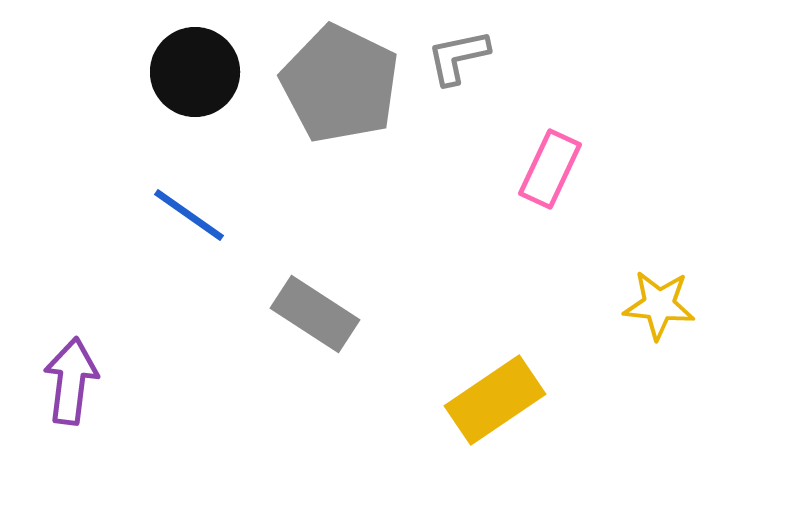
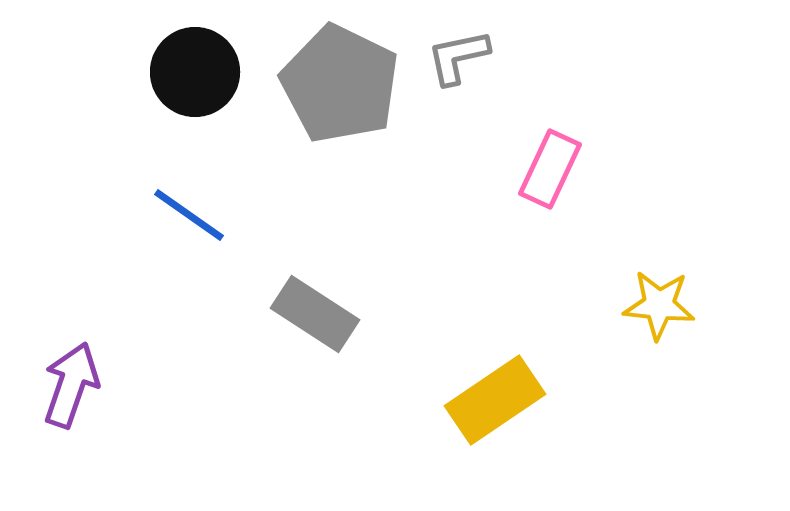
purple arrow: moved 4 px down; rotated 12 degrees clockwise
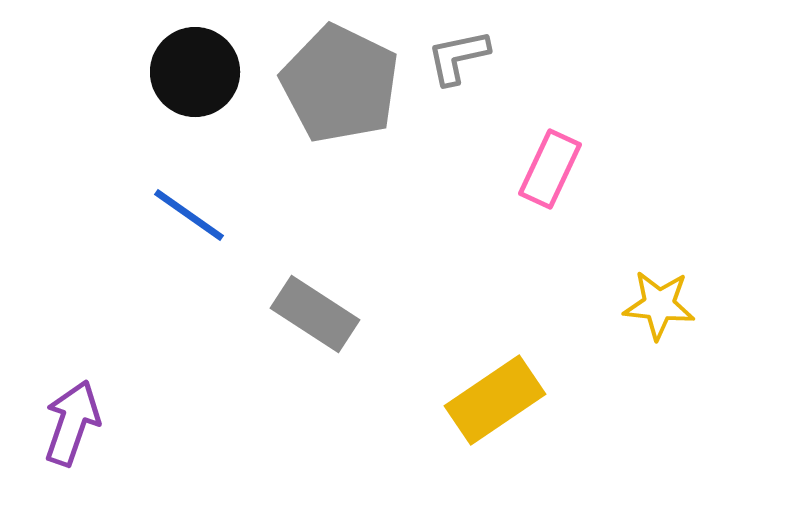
purple arrow: moved 1 px right, 38 px down
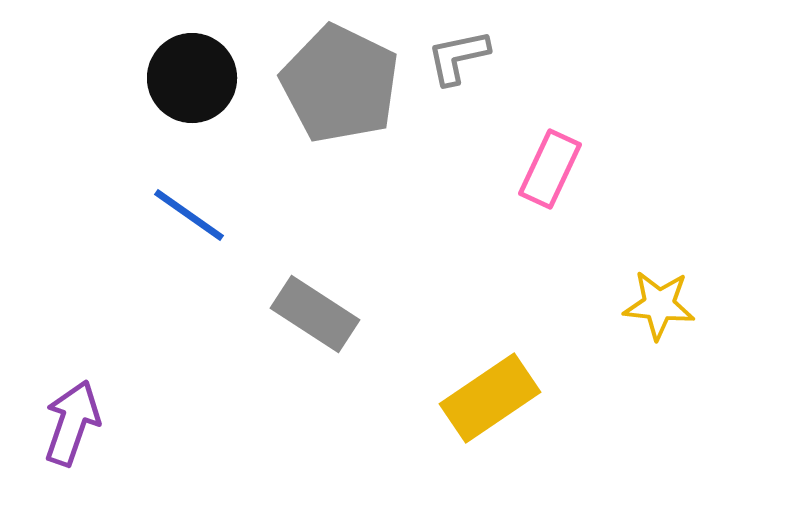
black circle: moved 3 px left, 6 px down
yellow rectangle: moved 5 px left, 2 px up
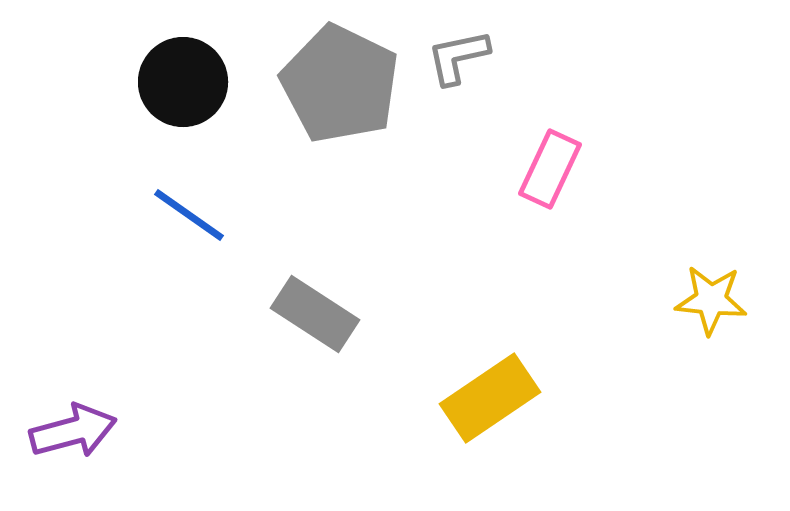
black circle: moved 9 px left, 4 px down
yellow star: moved 52 px right, 5 px up
purple arrow: moved 1 px right, 8 px down; rotated 56 degrees clockwise
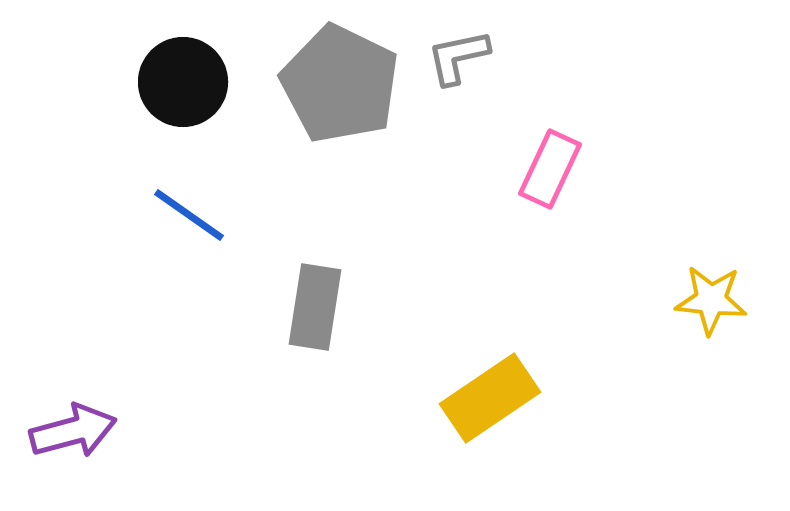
gray rectangle: moved 7 px up; rotated 66 degrees clockwise
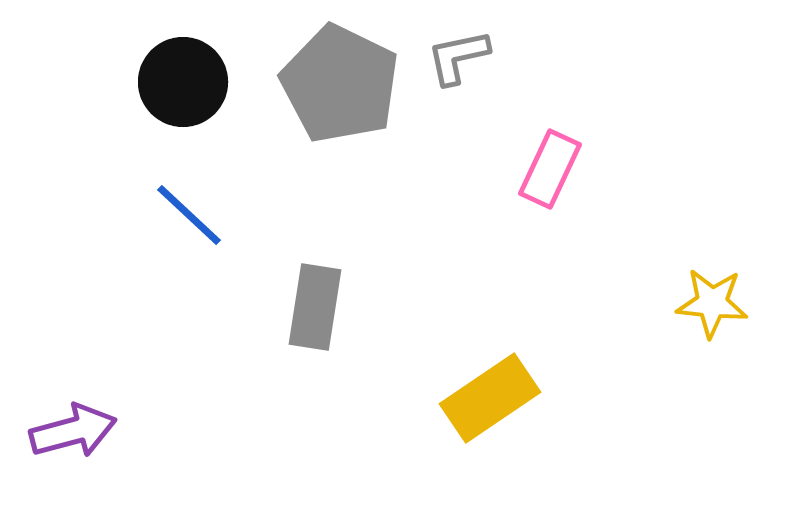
blue line: rotated 8 degrees clockwise
yellow star: moved 1 px right, 3 px down
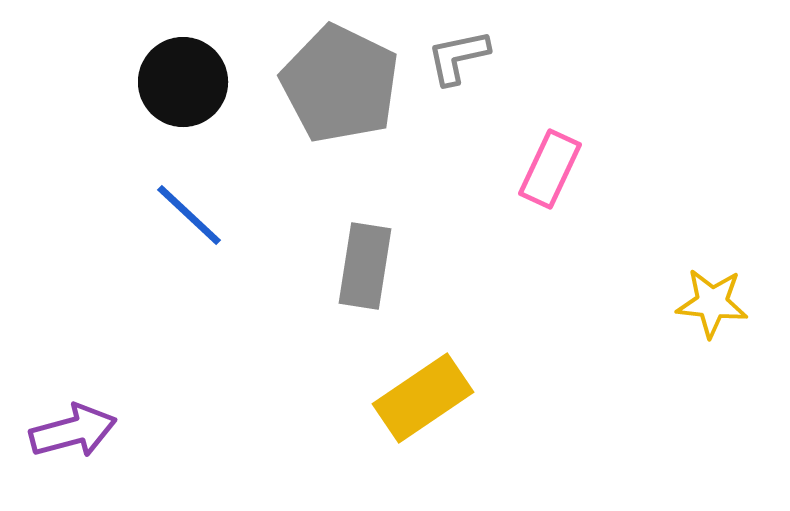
gray rectangle: moved 50 px right, 41 px up
yellow rectangle: moved 67 px left
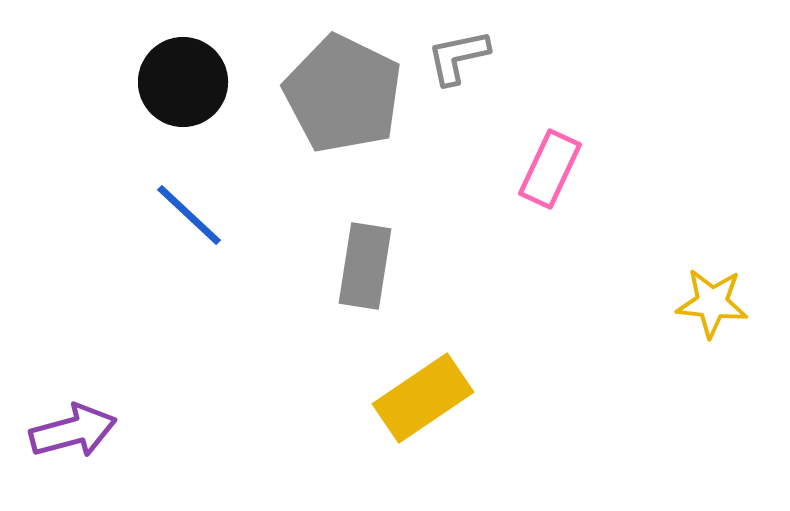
gray pentagon: moved 3 px right, 10 px down
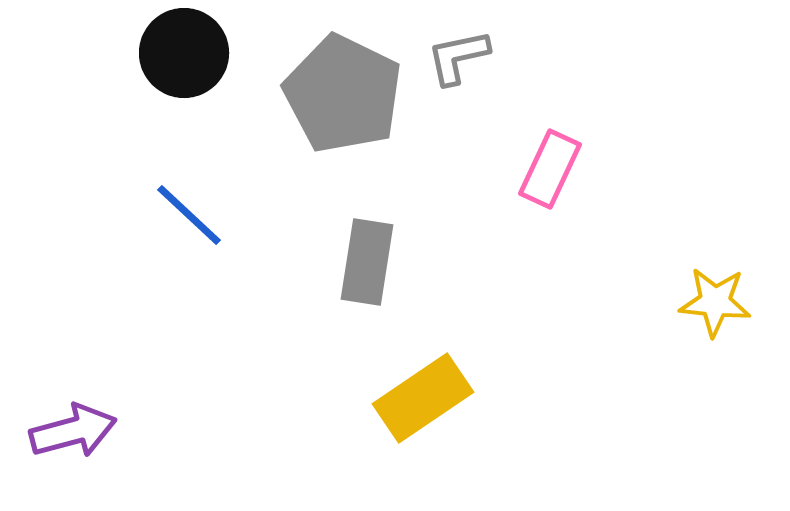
black circle: moved 1 px right, 29 px up
gray rectangle: moved 2 px right, 4 px up
yellow star: moved 3 px right, 1 px up
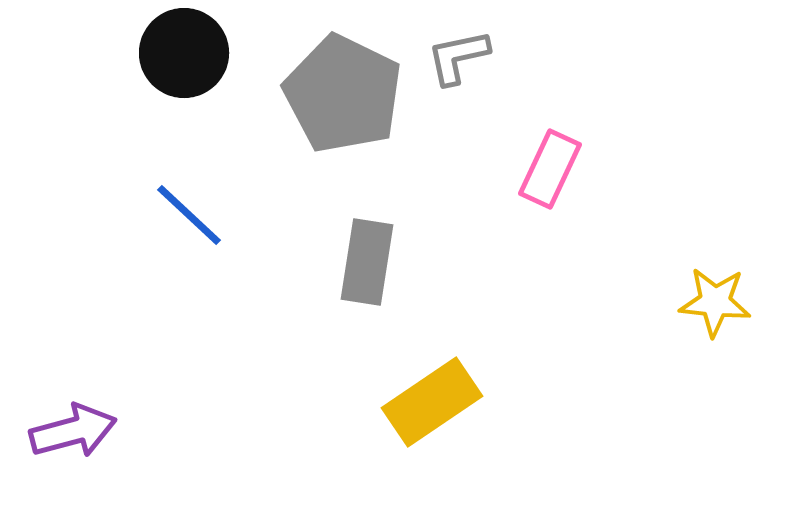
yellow rectangle: moved 9 px right, 4 px down
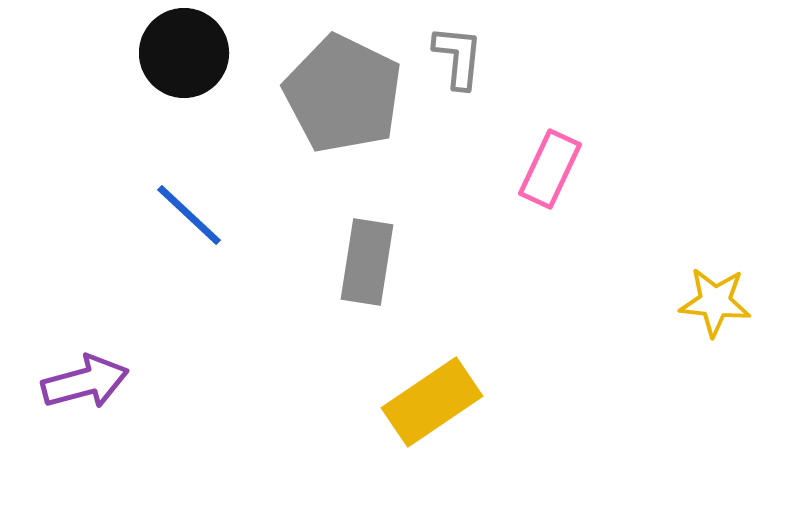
gray L-shape: rotated 108 degrees clockwise
purple arrow: moved 12 px right, 49 px up
